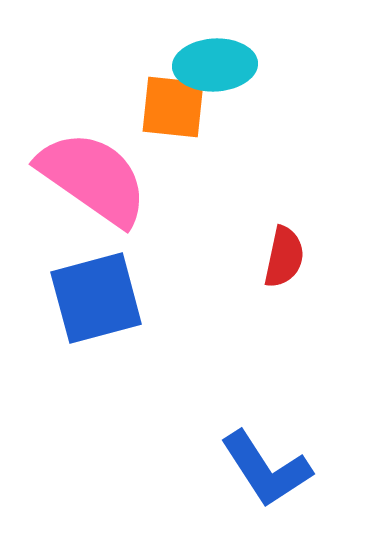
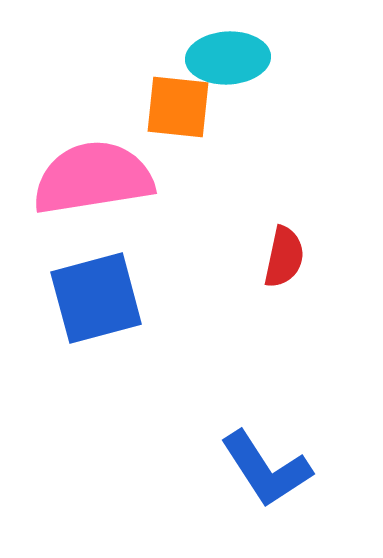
cyan ellipse: moved 13 px right, 7 px up
orange square: moved 5 px right
pink semicircle: rotated 44 degrees counterclockwise
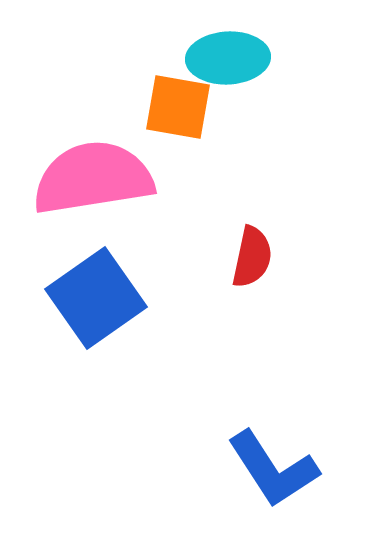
orange square: rotated 4 degrees clockwise
red semicircle: moved 32 px left
blue square: rotated 20 degrees counterclockwise
blue L-shape: moved 7 px right
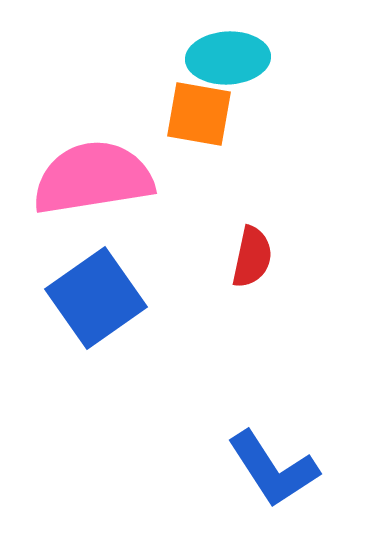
orange square: moved 21 px right, 7 px down
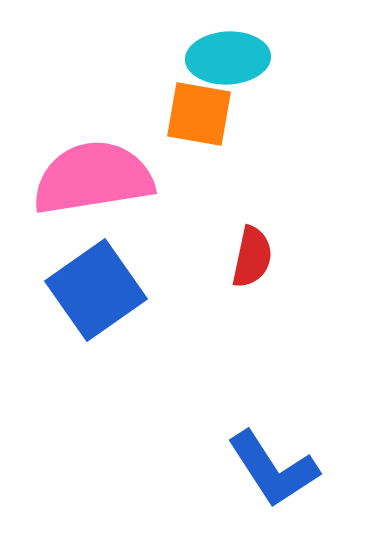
blue square: moved 8 px up
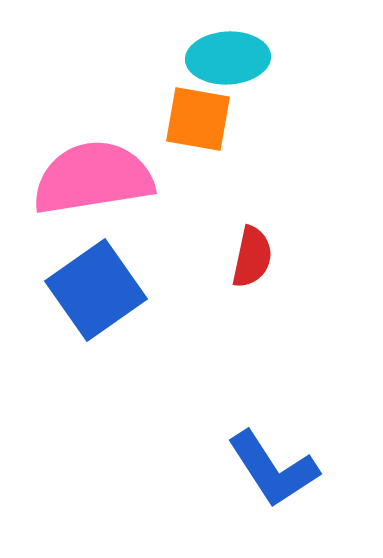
orange square: moved 1 px left, 5 px down
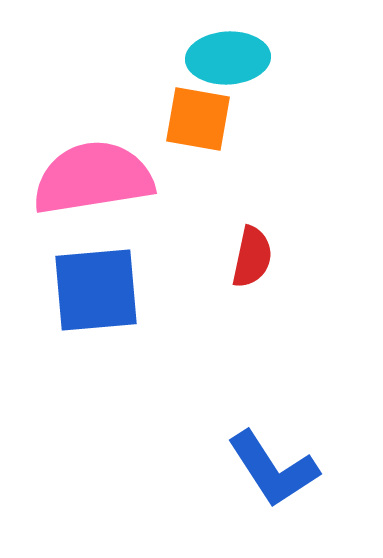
blue square: rotated 30 degrees clockwise
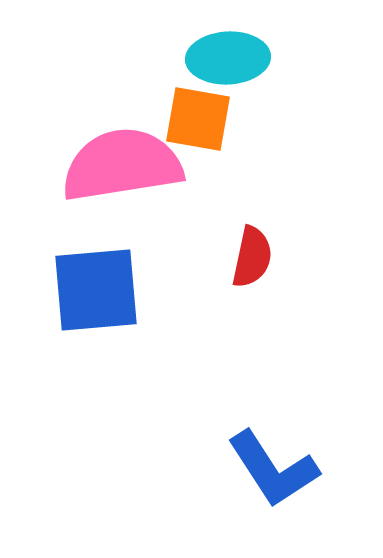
pink semicircle: moved 29 px right, 13 px up
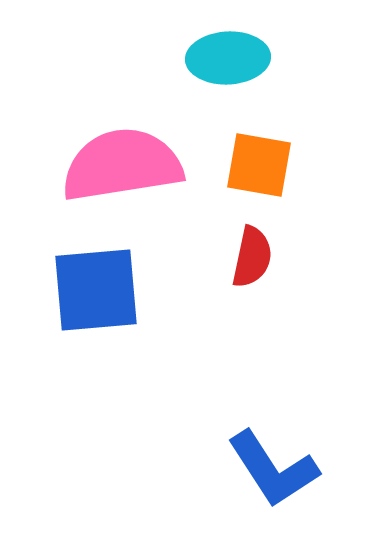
orange square: moved 61 px right, 46 px down
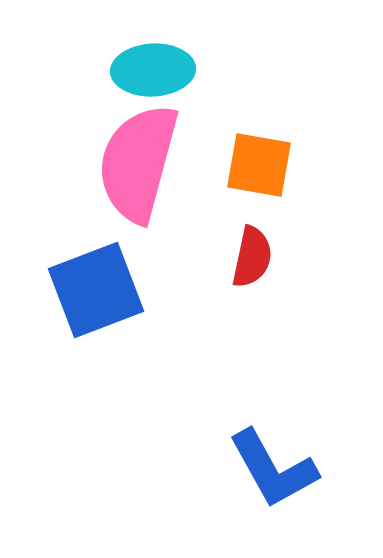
cyan ellipse: moved 75 px left, 12 px down
pink semicircle: moved 16 px right, 2 px up; rotated 66 degrees counterclockwise
blue square: rotated 16 degrees counterclockwise
blue L-shape: rotated 4 degrees clockwise
